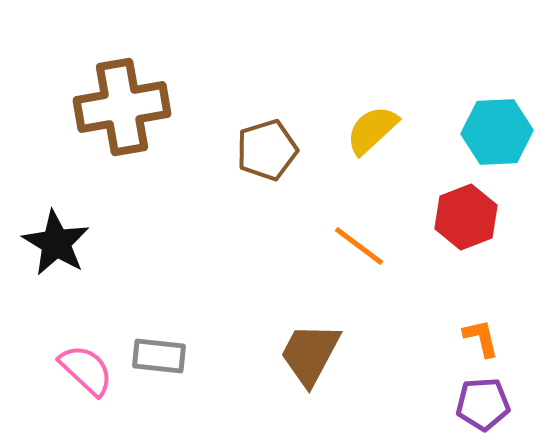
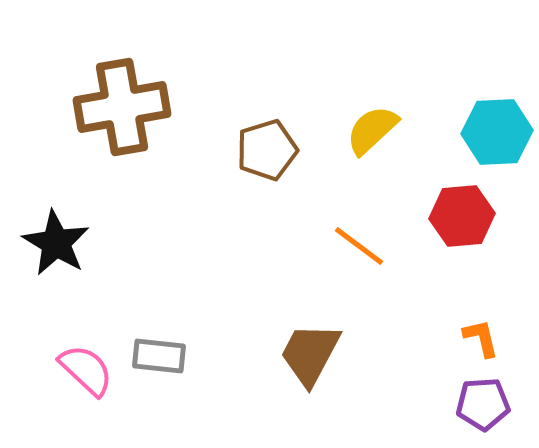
red hexagon: moved 4 px left, 1 px up; rotated 16 degrees clockwise
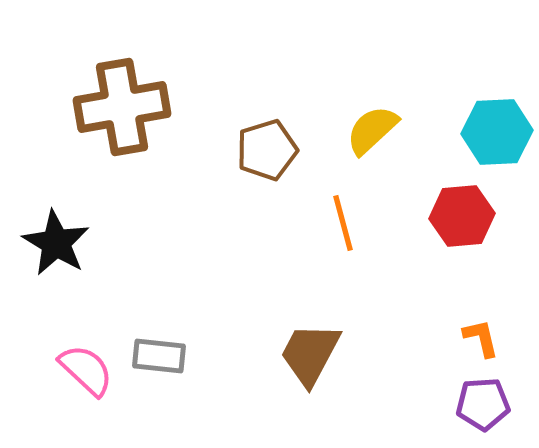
orange line: moved 16 px left, 23 px up; rotated 38 degrees clockwise
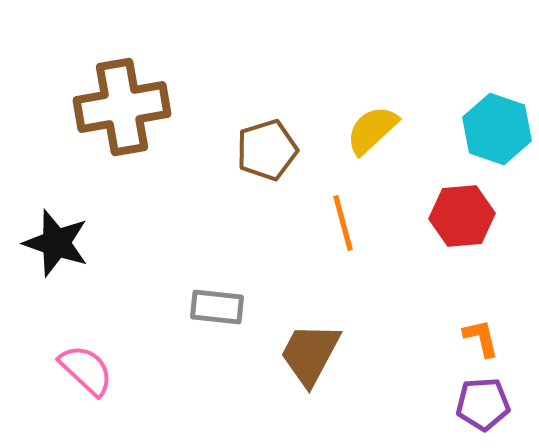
cyan hexagon: moved 3 px up; rotated 22 degrees clockwise
black star: rotated 12 degrees counterclockwise
gray rectangle: moved 58 px right, 49 px up
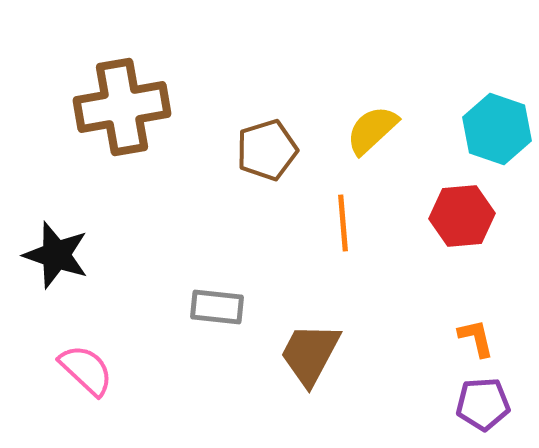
orange line: rotated 10 degrees clockwise
black star: moved 12 px down
orange L-shape: moved 5 px left
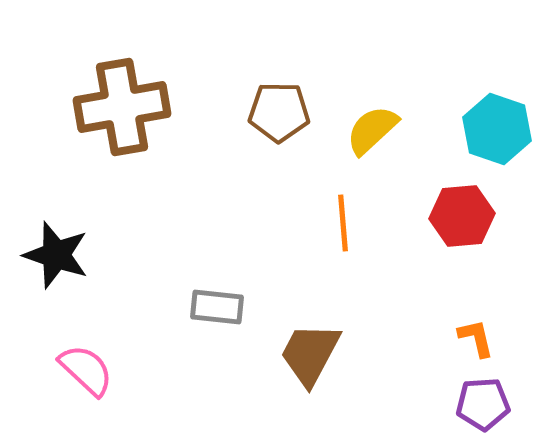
brown pentagon: moved 12 px right, 38 px up; rotated 18 degrees clockwise
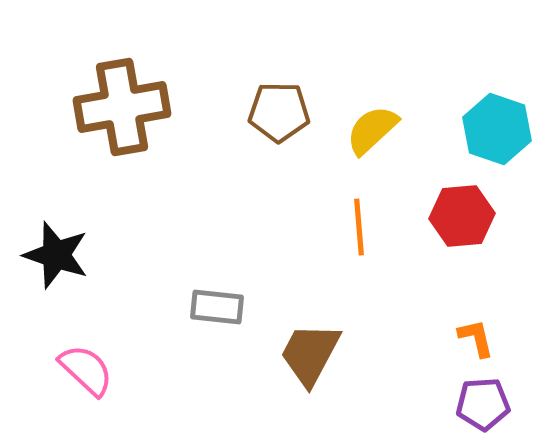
orange line: moved 16 px right, 4 px down
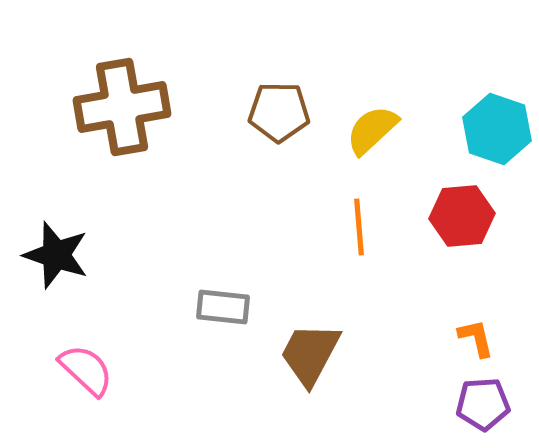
gray rectangle: moved 6 px right
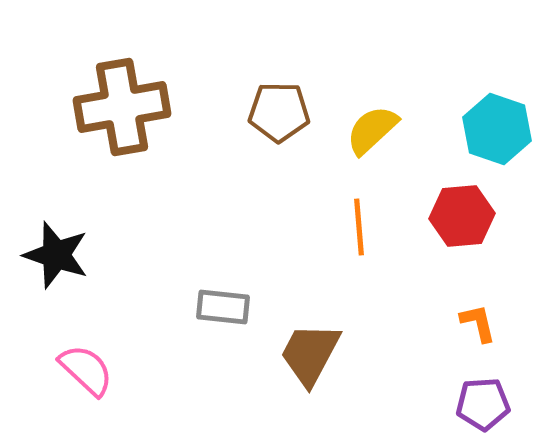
orange L-shape: moved 2 px right, 15 px up
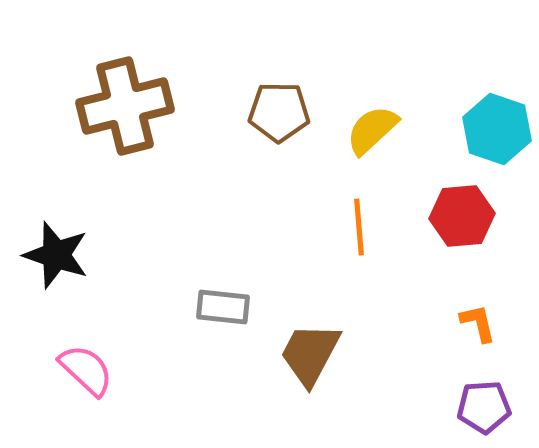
brown cross: moved 3 px right, 1 px up; rotated 4 degrees counterclockwise
purple pentagon: moved 1 px right, 3 px down
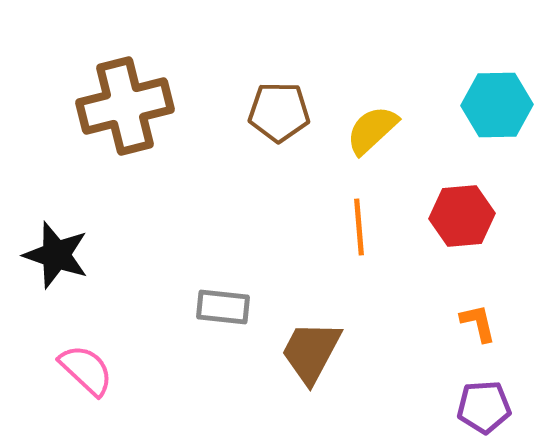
cyan hexagon: moved 24 px up; rotated 20 degrees counterclockwise
brown trapezoid: moved 1 px right, 2 px up
